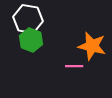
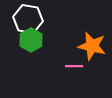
green hexagon: rotated 10 degrees clockwise
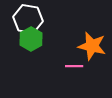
green hexagon: moved 1 px up
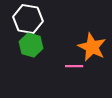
green hexagon: moved 6 px down; rotated 15 degrees counterclockwise
orange star: moved 1 px down; rotated 12 degrees clockwise
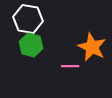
pink line: moved 4 px left
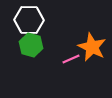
white hexagon: moved 1 px right, 1 px down; rotated 8 degrees counterclockwise
pink line: moved 1 px right, 7 px up; rotated 24 degrees counterclockwise
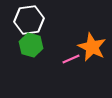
white hexagon: rotated 8 degrees counterclockwise
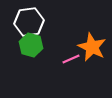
white hexagon: moved 2 px down
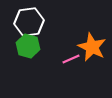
green hexagon: moved 3 px left, 1 px down
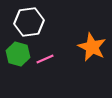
green hexagon: moved 10 px left, 8 px down
pink line: moved 26 px left
